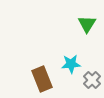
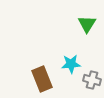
gray cross: rotated 30 degrees counterclockwise
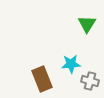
gray cross: moved 2 px left, 1 px down
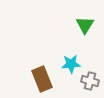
green triangle: moved 2 px left, 1 px down
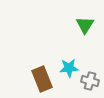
cyan star: moved 2 px left, 4 px down
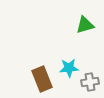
green triangle: rotated 42 degrees clockwise
gray cross: moved 1 px down; rotated 24 degrees counterclockwise
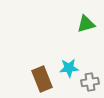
green triangle: moved 1 px right, 1 px up
